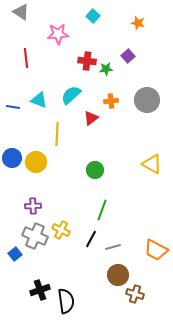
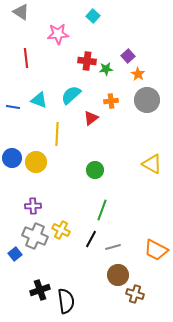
orange star: moved 51 px down; rotated 16 degrees clockwise
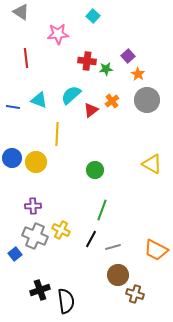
orange cross: moved 1 px right; rotated 32 degrees counterclockwise
red triangle: moved 8 px up
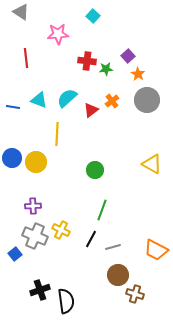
cyan semicircle: moved 4 px left, 3 px down
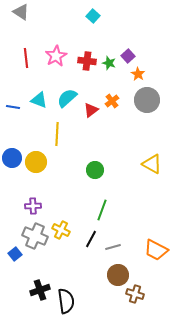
pink star: moved 2 px left, 22 px down; rotated 25 degrees counterclockwise
green star: moved 3 px right, 6 px up; rotated 24 degrees clockwise
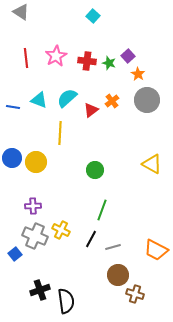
yellow line: moved 3 px right, 1 px up
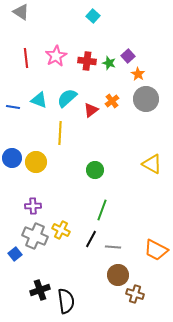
gray circle: moved 1 px left, 1 px up
gray line: rotated 21 degrees clockwise
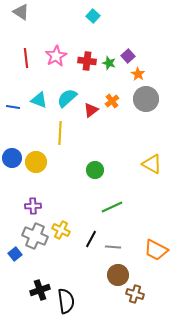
green line: moved 10 px right, 3 px up; rotated 45 degrees clockwise
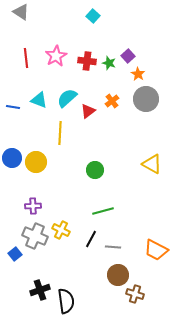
red triangle: moved 3 px left, 1 px down
green line: moved 9 px left, 4 px down; rotated 10 degrees clockwise
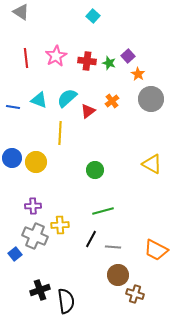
gray circle: moved 5 px right
yellow cross: moved 1 px left, 5 px up; rotated 30 degrees counterclockwise
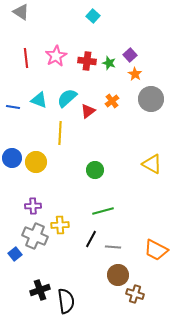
purple square: moved 2 px right, 1 px up
orange star: moved 3 px left
